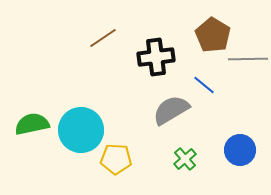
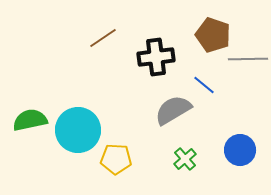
brown pentagon: rotated 12 degrees counterclockwise
gray semicircle: moved 2 px right
green semicircle: moved 2 px left, 4 px up
cyan circle: moved 3 px left
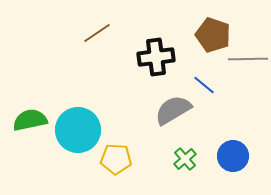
brown line: moved 6 px left, 5 px up
blue circle: moved 7 px left, 6 px down
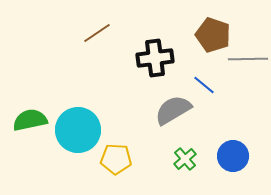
black cross: moved 1 px left, 1 px down
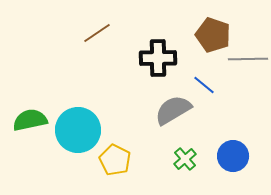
black cross: moved 3 px right; rotated 6 degrees clockwise
yellow pentagon: moved 1 px left, 1 px down; rotated 24 degrees clockwise
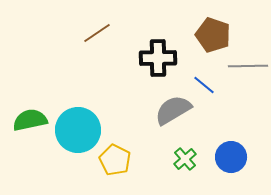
gray line: moved 7 px down
blue circle: moved 2 px left, 1 px down
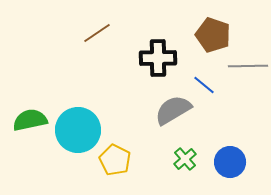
blue circle: moved 1 px left, 5 px down
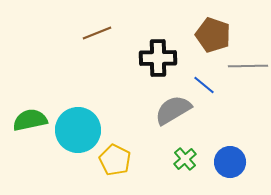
brown line: rotated 12 degrees clockwise
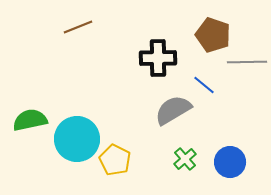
brown line: moved 19 px left, 6 px up
gray line: moved 1 px left, 4 px up
cyan circle: moved 1 px left, 9 px down
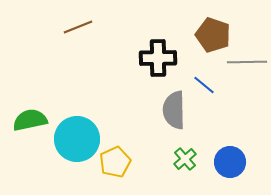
gray semicircle: moved 1 px right; rotated 60 degrees counterclockwise
yellow pentagon: moved 2 px down; rotated 20 degrees clockwise
